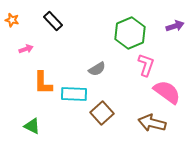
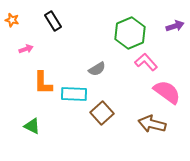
black rectangle: rotated 12 degrees clockwise
pink L-shape: moved 3 px up; rotated 60 degrees counterclockwise
brown arrow: moved 1 px down
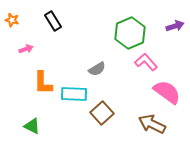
brown arrow: rotated 12 degrees clockwise
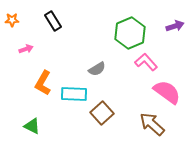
orange star: rotated 16 degrees counterclockwise
orange L-shape: rotated 30 degrees clockwise
brown arrow: rotated 16 degrees clockwise
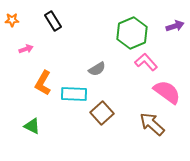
green hexagon: moved 2 px right
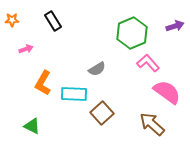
pink L-shape: moved 2 px right, 1 px down
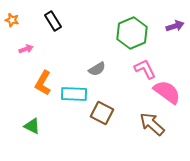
orange star: rotated 16 degrees clockwise
pink L-shape: moved 3 px left, 6 px down; rotated 15 degrees clockwise
brown square: rotated 20 degrees counterclockwise
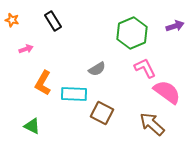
pink L-shape: moved 1 px up
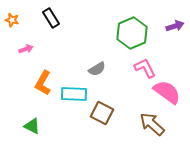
black rectangle: moved 2 px left, 3 px up
